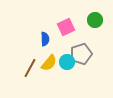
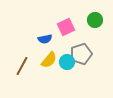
blue semicircle: rotated 80 degrees clockwise
yellow semicircle: moved 3 px up
brown line: moved 8 px left, 2 px up
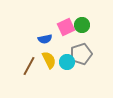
green circle: moved 13 px left, 5 px down
yellow semicircle: rotated 66 degrees counterclockwise
brown line: moved 7 px right
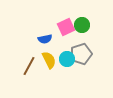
cyan circle: moved 3 px up
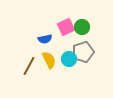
green circle: moved 2 px down
gray pentagon: moved 2 px right, 2 px up
cyan circle: moved 2 px right
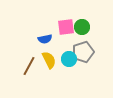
pink square: rotated 18 degrees clockwise
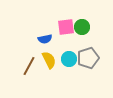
gray pentagon: moved 5 px right, 6 px down
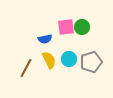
gray pentagon: moved 3 px right, 4 px down
brown line: moved 3 px left, 2 px down
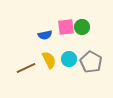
blue semicircle: moved 4 px up
gray pentagon: rotated 25 degrees counterclockwise
brown line: rotated 36 degrees clockwise
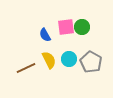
blue semicircle: rotated 72 degrees clockwise
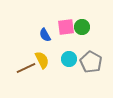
yellow semicircle: moved 7 px left
